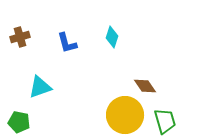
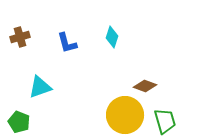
brown diamond: rotated 35 degrees counterclockwise
green pentagon: rotated 10 degrees clockwise
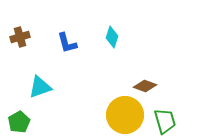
green pentagon: rotated 20 degrees clockwise
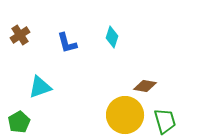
brown cross: moved 2 px up; rotated 18 degrees counterclockwise
brown diamond: rotated 10 degrees counterclockwise
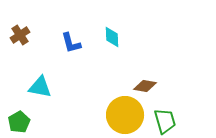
cyan diamond: rotated 20 degrees counterclockwise
blue L-shape: moved 4 px right
cyan triangle: rotated 30 degrees clockwise
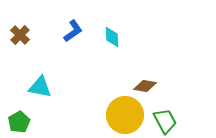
brown cross: rotated 12 degrees counterclockwise
blue L-shape: moved 2 px right, 12 px up; rotated 110 degrees counterclockwise
green trapezoid: rotated 12 degrees counterclockwise
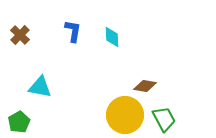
blue L-shape: rotated 45 degrees counterclockwise
green trapezoid: moved 1 px left, 2 px up
